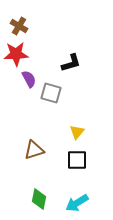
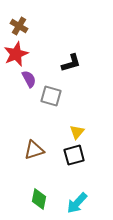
red star: rotated 20 degrees counterclockwise
gray square: moved 3 px down
black square: moved 3 px left, 5 px up; rotated 15 degrees counterclockwise
cyan arrow: rotated 15 degrees counterclockwise
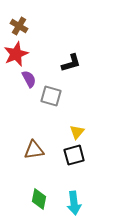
brown triangle: rotated 10 degrees clockwise
cyan arrow: moved 3 px left; rotated 50 degrees counterclockwise
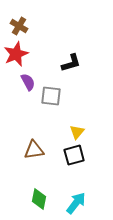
purple semicircle: moved 1 px left, 3 px down
gray square: rotated 10 degrees counterclockwise
cyan arrow: moved 2 px right; rotated 135 degrees counterclockwise
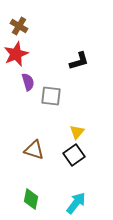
black L-shape: moved 8 px right, 2 px up
purple semicircle: rotated 12 degrees clockwise
brown triangle: rotated 25 degrees clockwise
black square: rotated 20 degrees counterclockwise
green diamond: moved 8 px left
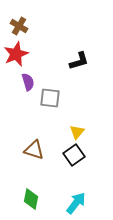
gray square: moved 1 px left, 2 px down
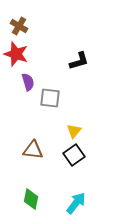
red star: rotated 30 degrees counterclockwise
yellow triangle: moved 3 px left, 1 px up
brown triangle: moved 1 px left; rotated 10 degrees counterclockwise
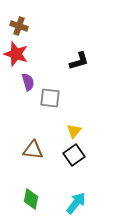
brown cross: rotated 12 degrees counterclockwise
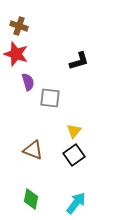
brown triangle: rotated 15 degrees clockwise
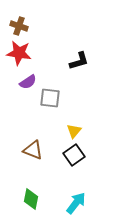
red star: moved 3 px right, 1 px up; rotated 10 degrees counterclockwise
purple semicircle: rotated 72 degrees clockwise
